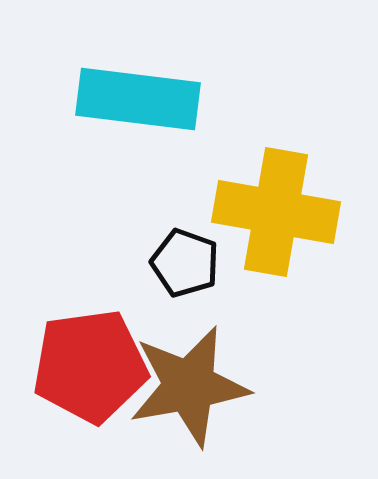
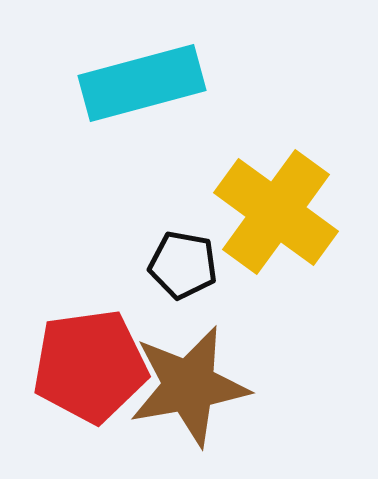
cyan rectangle: moved 4 px right, 16 px up; rotated 22 degrees counterclockwise
yellow cross: rotated 26 degrees clockwise
black pentagon: moved 2 px left, 2 px down; rotated 10 degrees counterclockwise
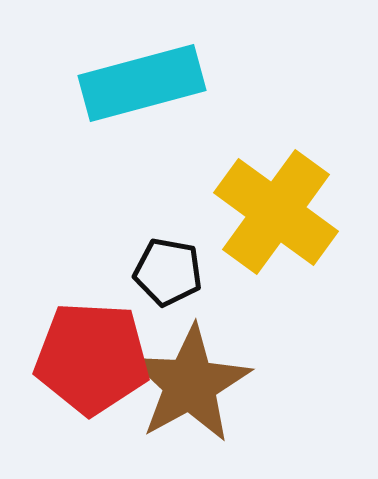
black pentagon: moved 15 px left, 7 px down
red pentagon: moved 2 px right, 8 px up; rotated 11 degrees clockwise
brown star: moved 1 px right, 2 px up; rotated 19 degrees counterclockwise
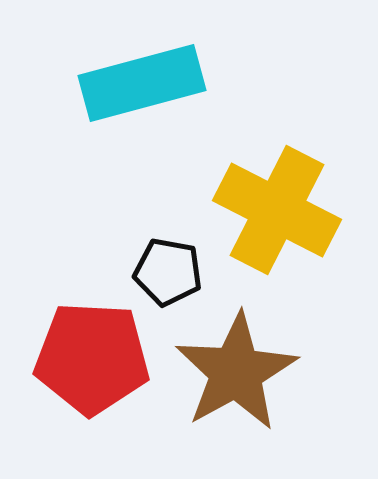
yellow cross: moved 1 px right, 2 px up; rotated 9 degrees counterclockwise
brown star: moved 46 px right, 12 px up
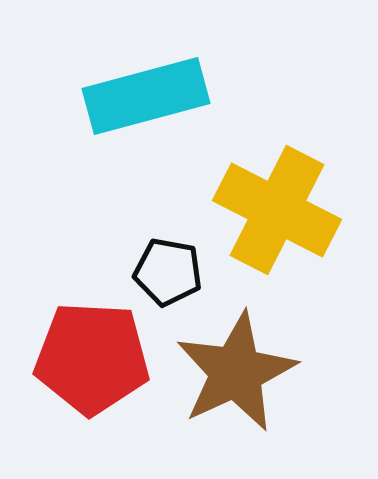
cyan rectangle: moved 4 px right, 13 px down
brown star: rotated 4 degrees clockwise
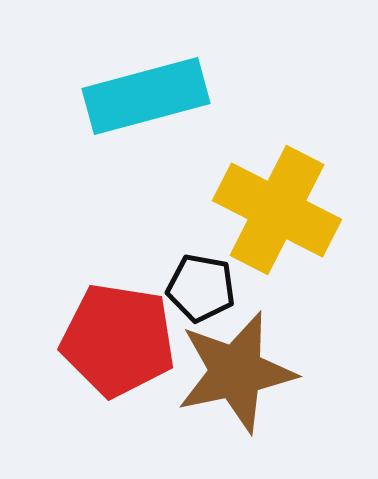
black pentagon: moved 33 px right, 16 px down
red pentagon: moved 26 px right, 18 px up; rotated 6 degrees clockwise
brown star: rotated 13 degrees clockwise
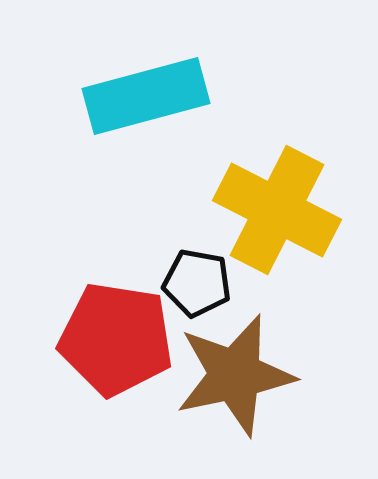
black pentagon: moved 4 px left, 5 px up
red pentagon: moved 2 px left, 1 px up
brown star: moved 1 px left, 3 px down
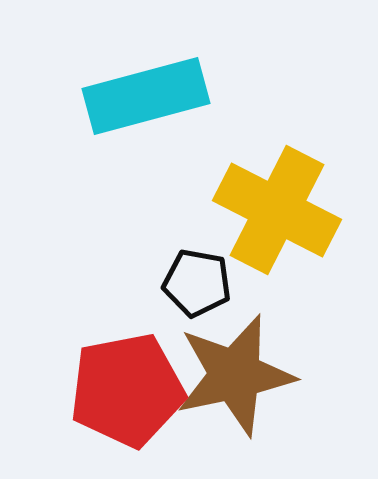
red pentagon: moved 11 px right, 51 px down; rotated 20 degrees counterclockwise
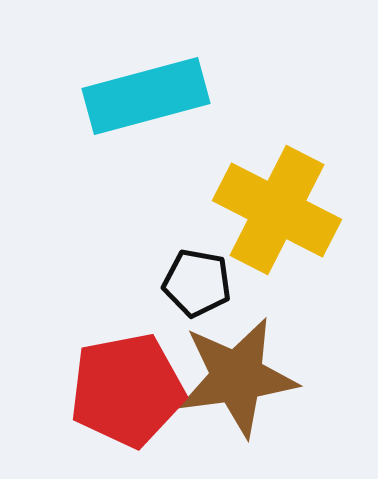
brown star: moved 2 px right, 2 px down; rotated 4 degrees clockwise
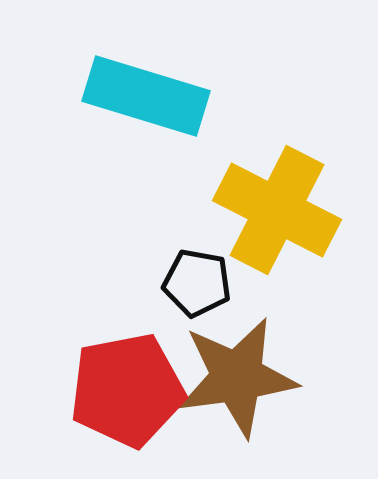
cyan rectangle: rotated 32 degrees clockwise
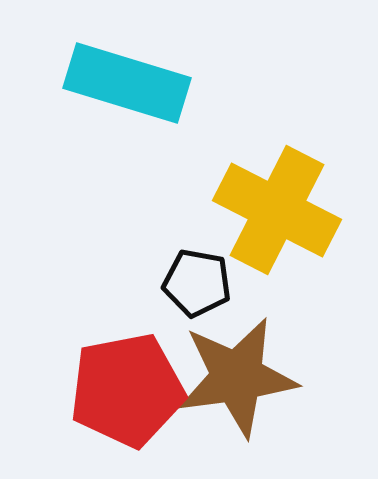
cyan rectangle: moved 19 px left, 13 px up
